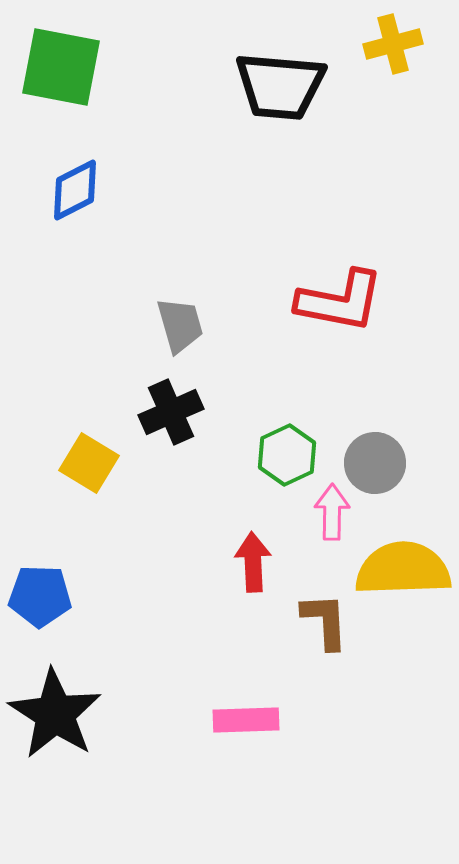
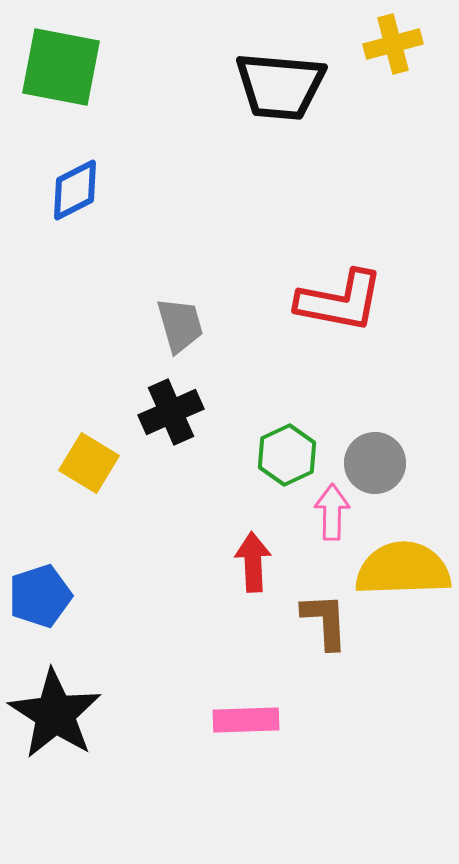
blue pentagon: rotated 20 degrees counterclockwise
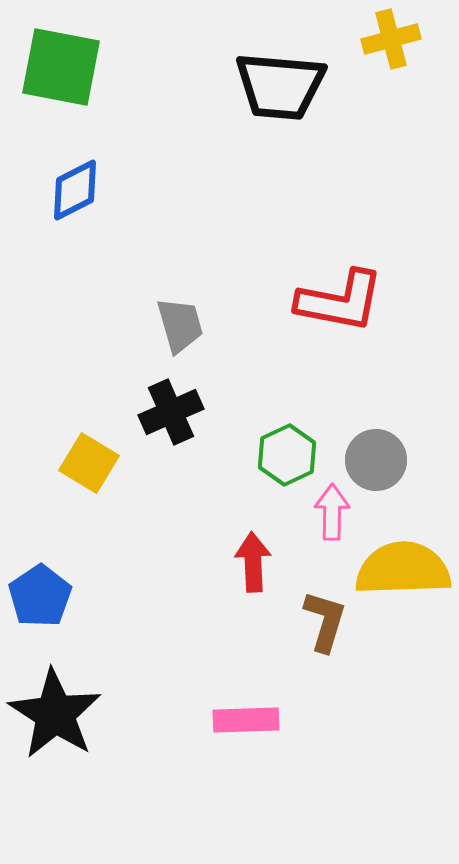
yellow cross: moved 2 px left, 5 px up
gray circle: moved 1 px right, 3 px up
blue pentagon: rotated 16 degrees counterclockwise
brown L-shape: rotated 20 degrees clockwise
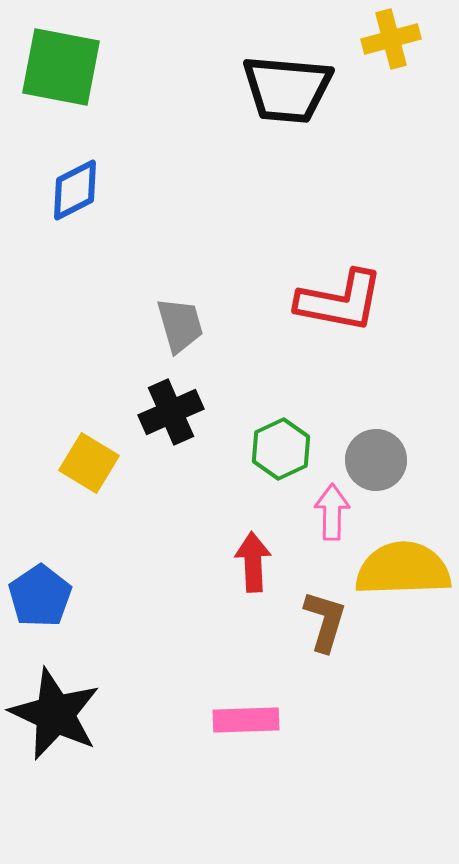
black trapezoid: moved 7 px right, 3 px down
green hexagon: moved 6 px left, 6 px up
black star: rotated 8 degrees counterclockwise
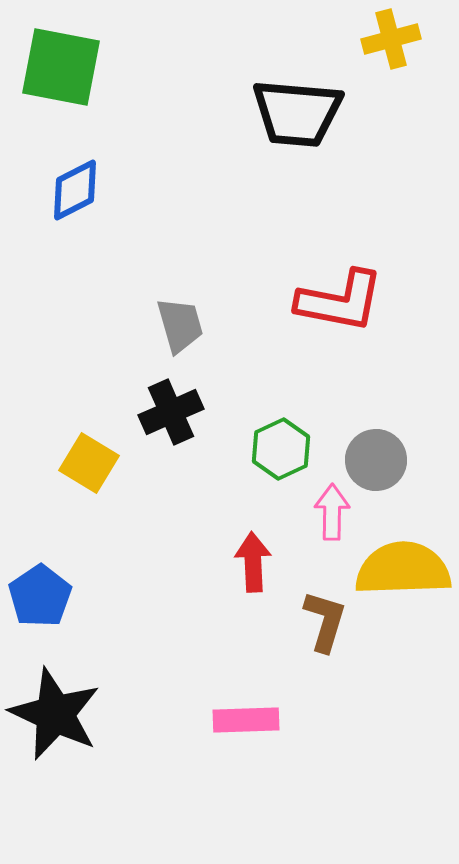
black trapezoid: moved 10 px right, 24 px down
